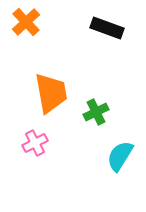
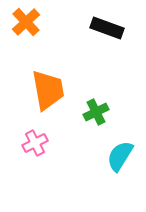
orange trapezoid: moved 3 px left, 3 px up
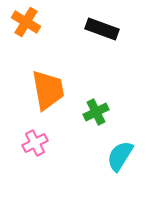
orange cross: rotated 16 degrees counterclockwise
black rectangle: moved 5 px left, 1 px down
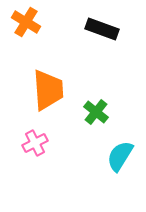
orange trapezoid: rotated 6 degrees clockwise
green cross: rotated 25 degrees counterclockwise
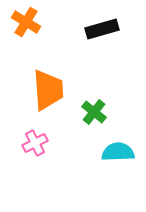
black rectangle: rotated 36 degrees counterclockwise
green cross: moved 2 px left
cyan semicircle: moved 2 px left, 4 px up; rotated 56 degrees clockwise
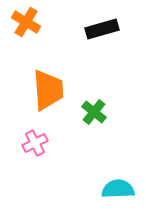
cyan semicircle: moved 37 px down
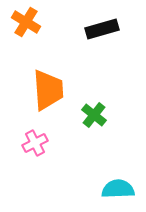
green cross: moved 3 px down
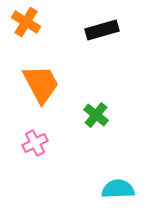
black rectangle: moved 1 px down
orange trapezoid: moved 7 px left, 6 px up; rotated 24 degrees counterclockwise
green cross: moved 2 px right
